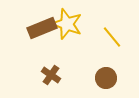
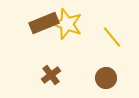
brown rectangle: moved 2 px right, 5 px up
brown cross: rotated 18 degrees clockwise
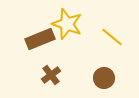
brown rectangle: moved 4 px left, 16 px down
yellow line: rotated 10 degrees counterclockwise
brown circle: moved 2 px left
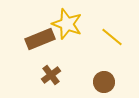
brown circle: moved 4 px down
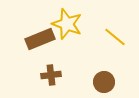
yellow line: moved 3 px right
brown cross: rotated 30 degrees clockwise
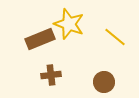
yellow star: moved 2 px right
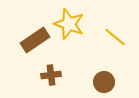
brown rectangle: moved 5 px left, 1 px down; rotated 12 degrees counterclockwise
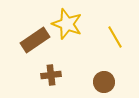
yellow star: moved 2 px left
yellow line: rotated 20 degrees clockwise
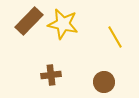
yellow star: moved 4 px left; rotated 8 degrees counterclockwise
brown rectangle: moved 6 px left, 19 px up; rotated 12 degrees counterclockwise
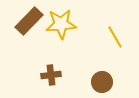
yellow star: moved 2 px left; rotated 16 degrees counterclockwise
brown circle: moved 2 px left
